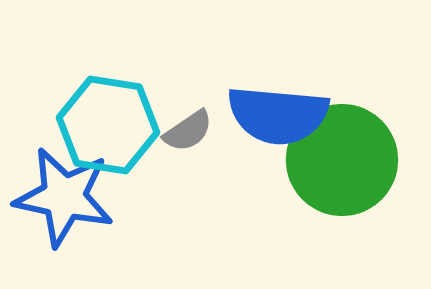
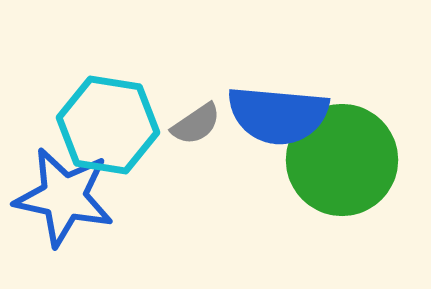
gray semicircle: moved 8 px right, 7 px up
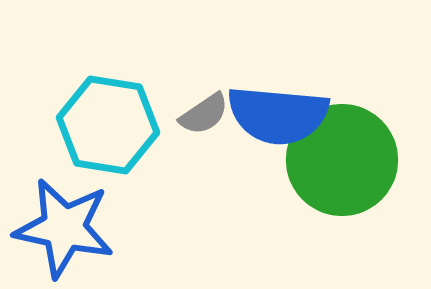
gray semicircle: moved 8 px right, 10 px up
blue star: moved 31 px down
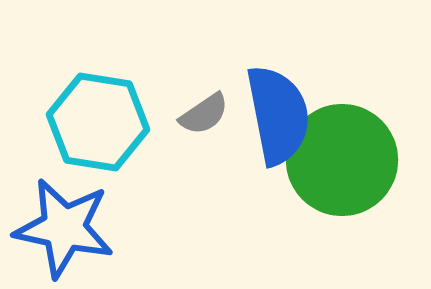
blue semicircle: rotated 106 degrees counterclockwise
cyan hexagon: moved 10 px left, 3 px up
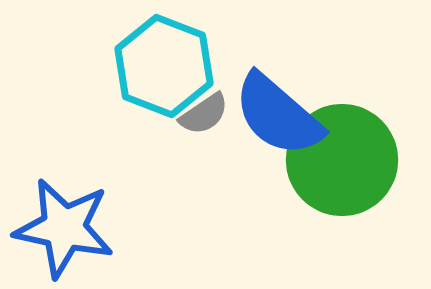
blue semicircle: rotated 142 degrees clockwise
cyan hexagon: moved 66 px right, 56 px up; rotated 12 degrees clockwise
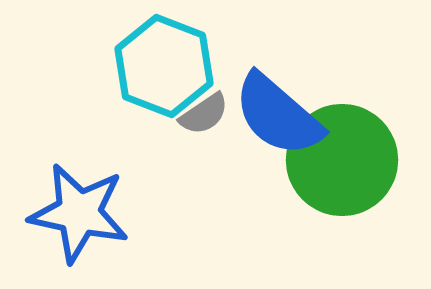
blue star: moved 15 px right, 15 px up
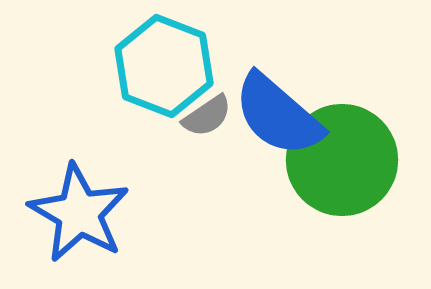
gray semicircle: moved 3 px right, 2 px down
blue star: rotated 18 degrees clockwise
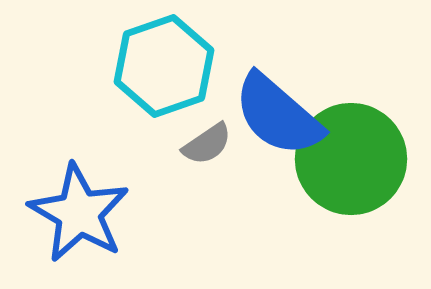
cyan hexagon: rotated 20 degrees clockwise
gray semicircle: moved 28 px down
green circle: moved 9 px right, 1 px up
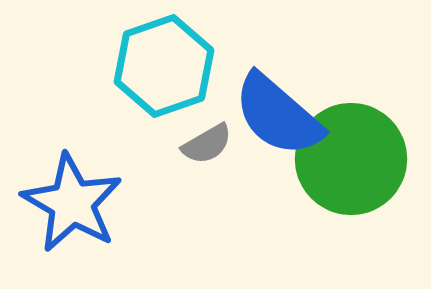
gray semicircle: rotated 4 degrees clockwise
blue star: moved 7 px left, 10 px up
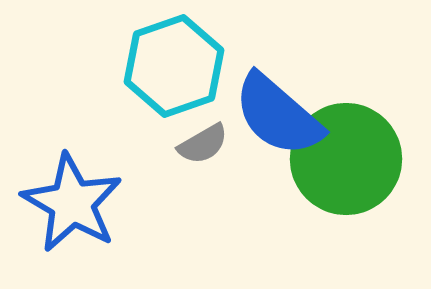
cyan hexagon: moved 10 px right
gray semicircle: moved 4 px left
green circle: moved 5 px left
